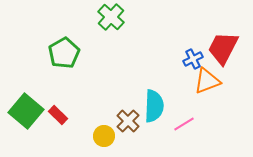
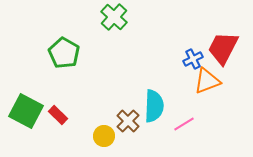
green cross: moved 3 px right
green pentagon: rotated 12 degrees counterclockwise
green square: rotated 12 degrees counterclockwise
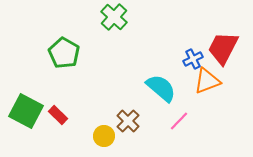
cyan semicircle: moved 7 px right, 18 px up; rotated 52 degrees counterclockwise
pink line: moved 5 px left, 3 px up; rotated 15 degrees counterclockwise
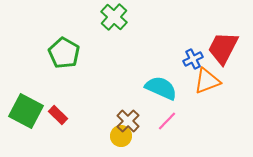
cyan semicircle: rotated 16 degrees counterclockwise
pink line: moved 12 px left
yellow circle: moved 17 px right
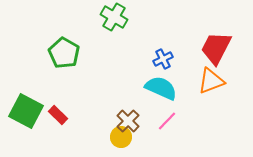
green cross: rotated 12 degrees counterclockwise
red trapezoid: moved 7 px left
blue cross: moved 30 px left
orange triangle: moved 4 px right
yellow circle: moved 1 px down
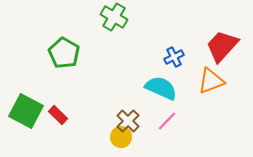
red trapezoid: moved 6 px right, 2 px up; rotated 15 degrees clockwise
blue cross: moved 11 px right, 2 px up
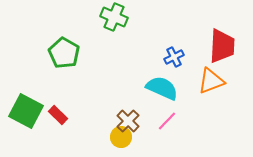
green cross: rotated 8 degrees counterclockwise
red trapezoid: rotated 141 degrees clockwise
cyan semicircle: moved 1 px right
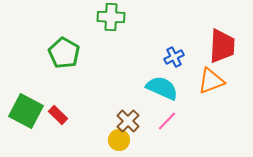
green cross: moved 3 px left; rotated 20 degrees counterclockwise
yellow circle: moved 2 px left, 3 px down
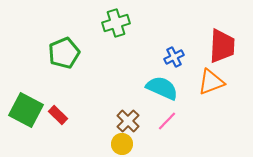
green cross: moved 5 px right, 6 px down; rotated 20 degrees counterclockwise
green pentagon: rotated 20 degrees clockwise
orange triangle: moved 1 px down
green square: moved 1 px up
yellow circle: moved 3 px right, 4 px down
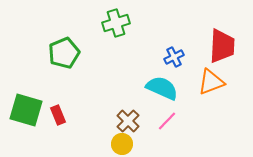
green square: rotated 12 degrees counterclockwise
red rectangle: rotated 24 degrees clockwise
